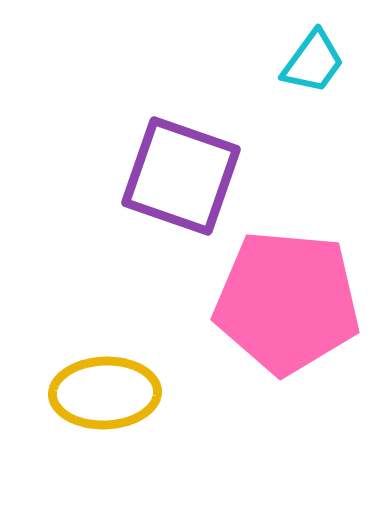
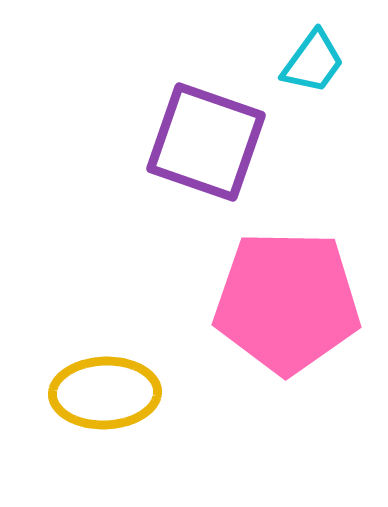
purple square: moved 25 px right, 34 px up
pink pentagon: rotated 4 degrees counterclockwise
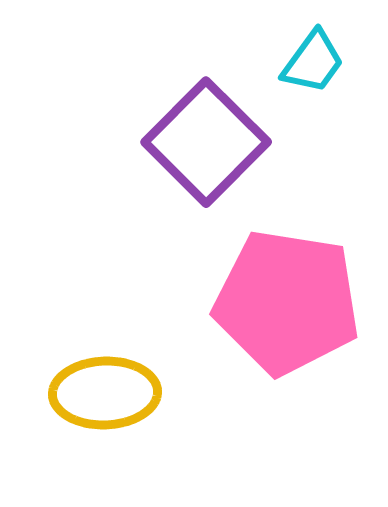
purple square: rotated 26 degrees clockwise
pink pentagon: rotated 8 degrees clockwise
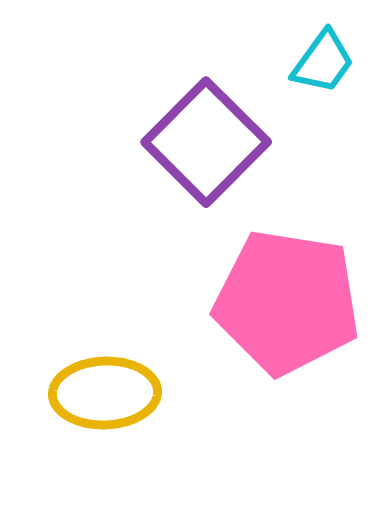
cyan trapezoid: moved 10 px right
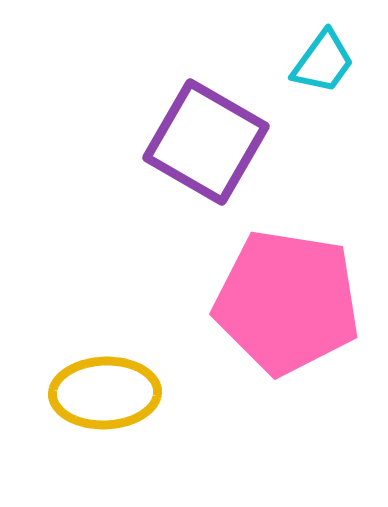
purple square: rotated 15 degrees counterclockwise
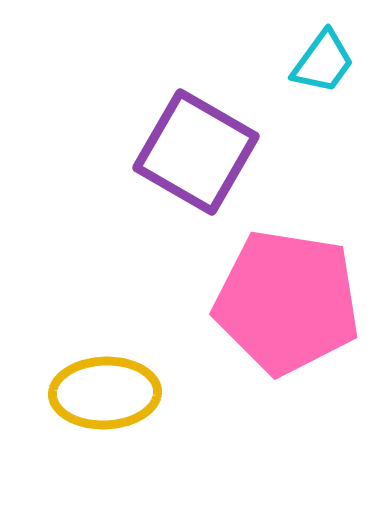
purple square: moved 10 px left, 10 px down
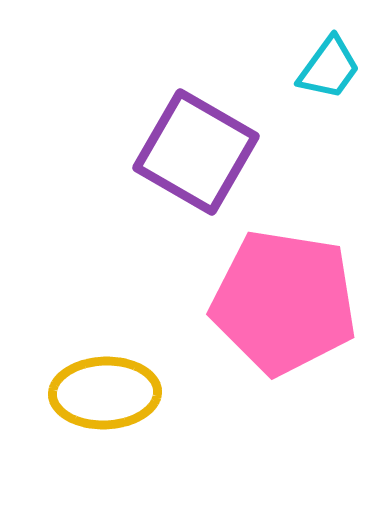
cyan trapezoid: moved 6 px right, 6 px down
pink pentagon: moved 3 px left
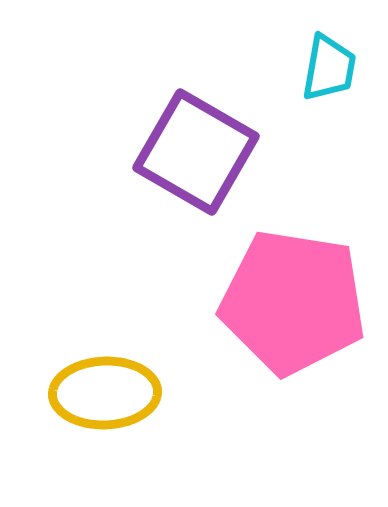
cyan trapezoid: rotated 26 degrees counterclockwise
pink pentagon: moved 9 px right
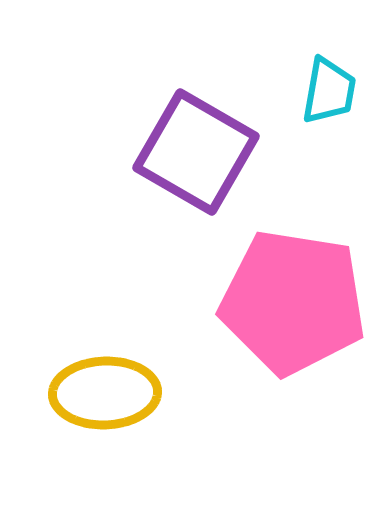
cyan trapezoid: moved 23 px down
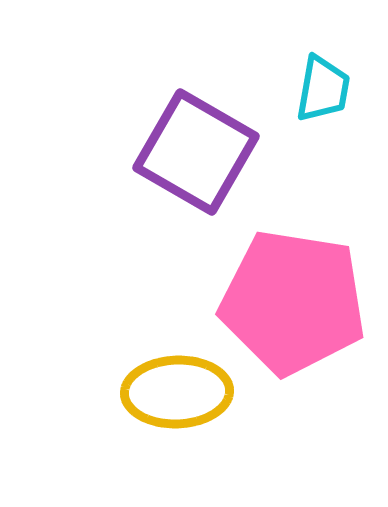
cyan trapezoid: moved 6 px left, 2 px up
yellow ellipse: moved 72 px right, 1 px up
